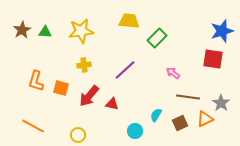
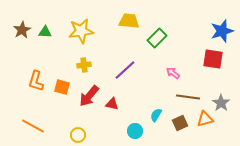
orange square: moved 1 px right, 1 px up
orange triangle: rotated 12 degrees clockwise
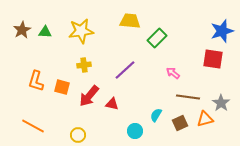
yellow trapezoid: moved 1 px right
